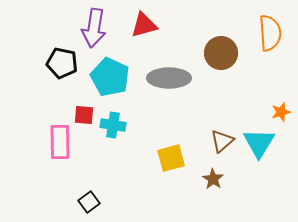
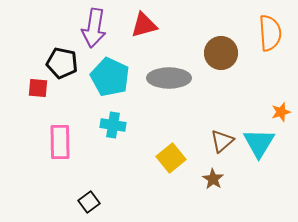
red square: moved 46 px left, 27 px up
yellow square: rotated 24 degrees counterclockwise
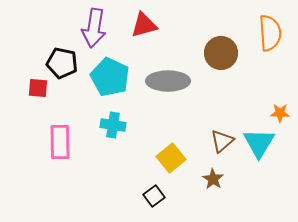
gray ellipse: moved 1 px left, 3 px down
orange star: moved 1 px left, 1 px down; rotated 18 degrees clockwise
black square: moved 65 px right, 6 px up
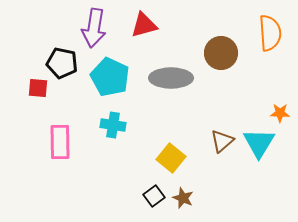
gray ellipse: moved 3 px right, 3 px up
yellow square: rotated 12 degrees counterclockwise
brown star: moved 30 px left, 19 px down; rotated 10 degrees counterclockwise
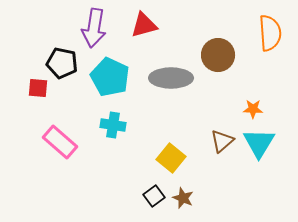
brown circle: moved 3 px left, 2 px down
orange star: moved 27 px left, 4 px up
pink rectangle: rotated 48 degrees counterclockwise
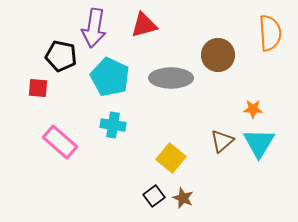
black pentagon: moved 1 px left, 7 px up
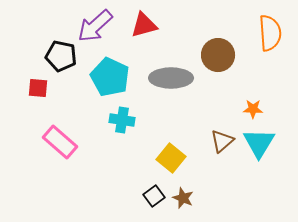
purple arrow: moved 1 px right, 2 px up; rotated 39 degrees clockwise
cyan cross: moved 9 px right, 5 px up
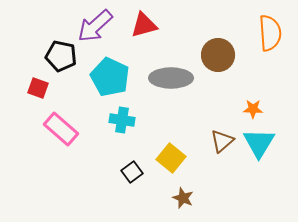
red square: rotated 15 degrees clockwise
pink rectangle: moved 1 px right, 13 px up
black square: moved 22 px left, 24 px up
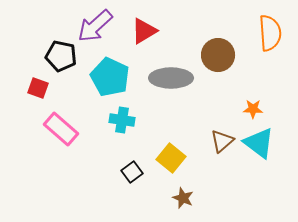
red triangle: moved 6 px down; rotated 16 degrees counterclockwise
cyan triangle: rotated 24 degrees counterclockwise
